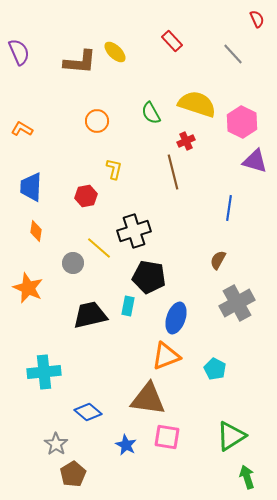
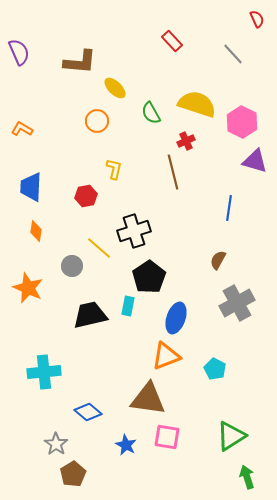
yellow ellipse: moved 36 px down
gray circle: moved 1 px left, 3 px down
black pentagon: rotated 28 degrees clockwise
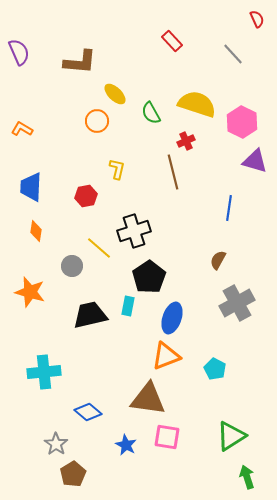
yellow ellipse: moved 6 px down
yellow L-shape: moved 3 px right
orange star: moved 2 px right, 4 px down; rotated 8 degrees counterclockwise
blue ellipse: moved 4 px left
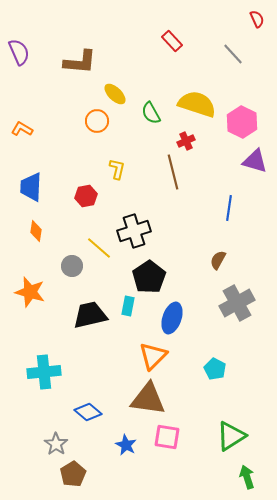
orange triangle: moved 13 px left; rotated 24 degrees counterclockwise
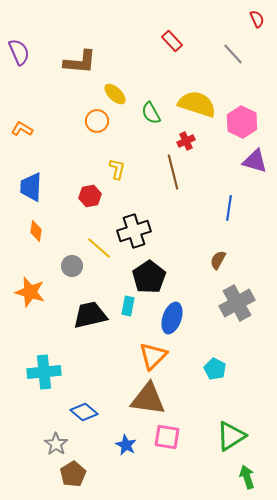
red hexagon: moved 4 px right
blue diamond: moved 4 px left
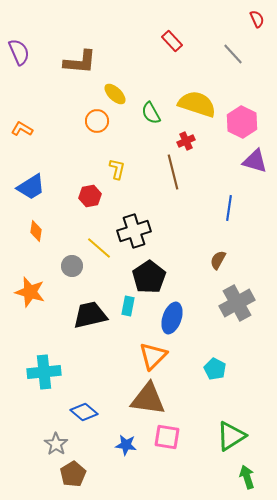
blue trapezoid: rotated 124 degrees counterclockwise
blue star: rotated 20 degrees counterclockwise
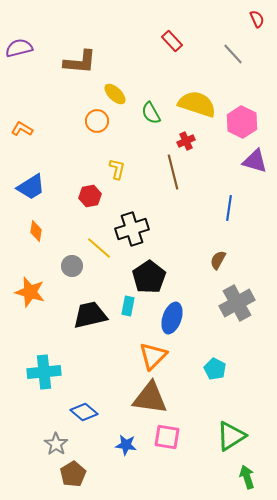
purple semicircle: moved 4 px up; rotated 80 degrees counterclockwise
black cross: moved 2 px left, 2 px up
brown triangle: moved 2 px right, 1 px up
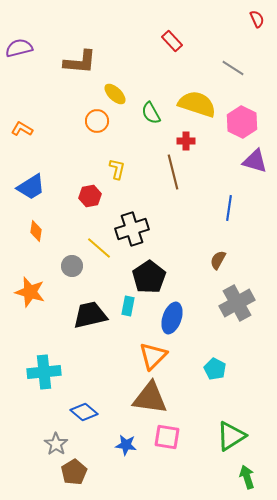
gray line: moved 14 px down; rotated 15 degrees counterclockwise
red cross: rotated 24 degrees clockwise
brown pentagon: moved 1 px right, 2 px up
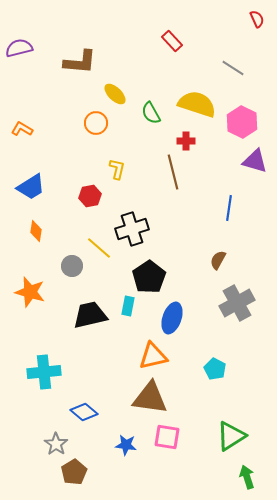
orange circle: moved 1 px left, 2 px down
orange triangle: rotated 32 degrees clockwise
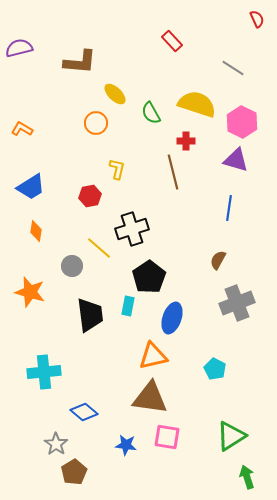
purple triangle: moved 19 px left, 1 px up
gray cross: rotated 8 degrees clockwise
black trapezoid: rotated 96 degrees clockwise
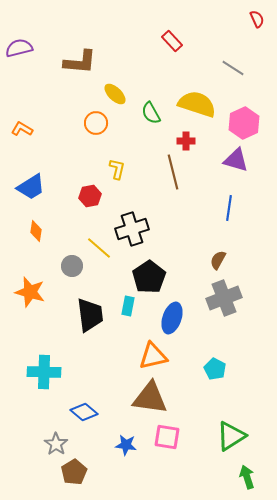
pink hexagon: moved 2 px right, 1 px down; rotated 8 degrees clockwise
gray cross: moved 13 px left, 5 px up
cyan cross: rotated 8 degrees clockwise
